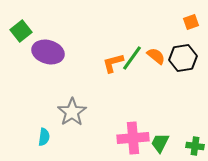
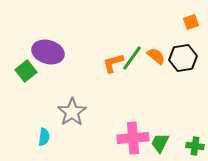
green square: moved 5 px right, 40 px down
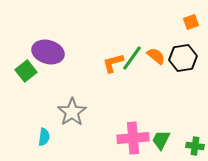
green trapezoid: moved 1 px right, 3 px up
